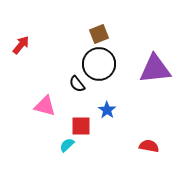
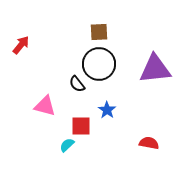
brown square: moved 2 px up; rotated 18 degrees clockwise
red semicircle: moved 3 px up
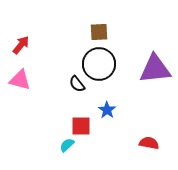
pink triangle: moved 25 px left, 26 px up
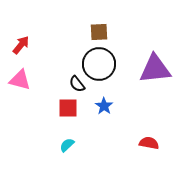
blue star: moved 3 px left, 4 px up
red square: moved 13 px left, 18 px up
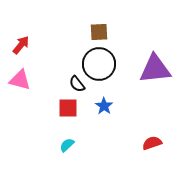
red semicircle: moved 3 px right; rotated 30 degrees counterclockwise
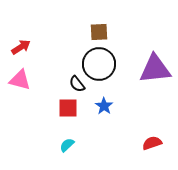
red arrow: moved 2 px down; rotated 18 degrees clockwise
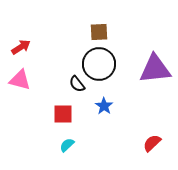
red square: moved 5 px left, 6 px down
red semicircle: rotated 24 degrees counterclockwise
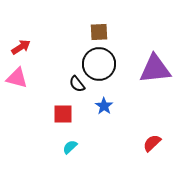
pink triangle: moved 3 px left, 2 px up
cyan semicircle: moved 3 px right, 2 px down
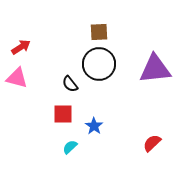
black semicircle: moved 7 px left
blue star: moved 10 px left, 20 px down
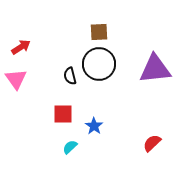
pink triangle: moved 1 px left, 1 px down; rotated 40 degrees clockwise
black semicircle: moved 8 px up; rotated 24 degrees clockwise
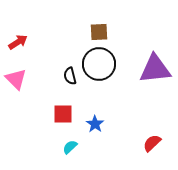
red arrow: moved 3 px left, 5 px up
pink triangle: rotated 10 degrees counterclockwise
blue star: moved 1 px right, 2 px up
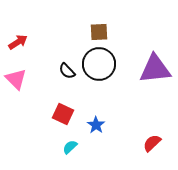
black semicircle: moved 3 px left, 5 px up; rotated 30 degrees counterclockwise
red square: rotated 25 degrees clockwise
blue star: moved 1 px right, 1 px down
